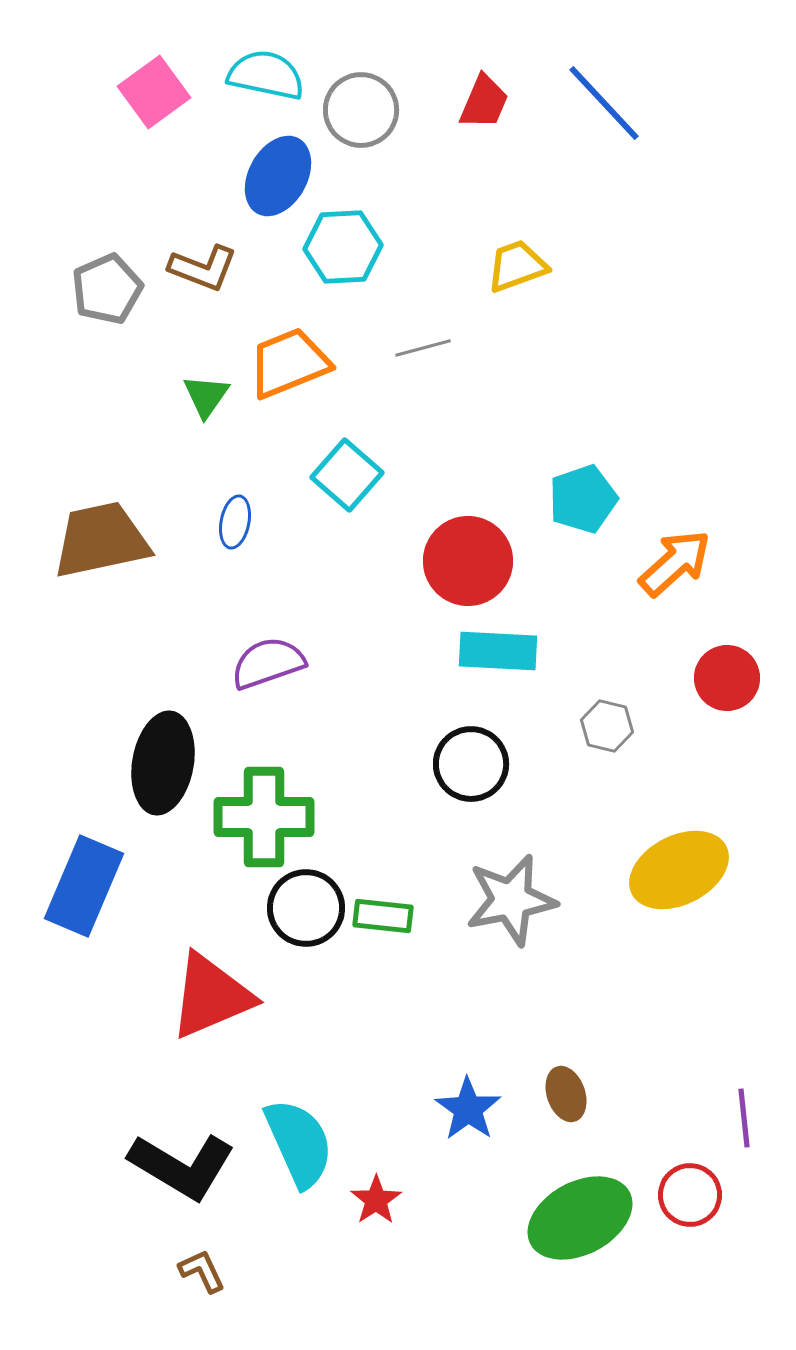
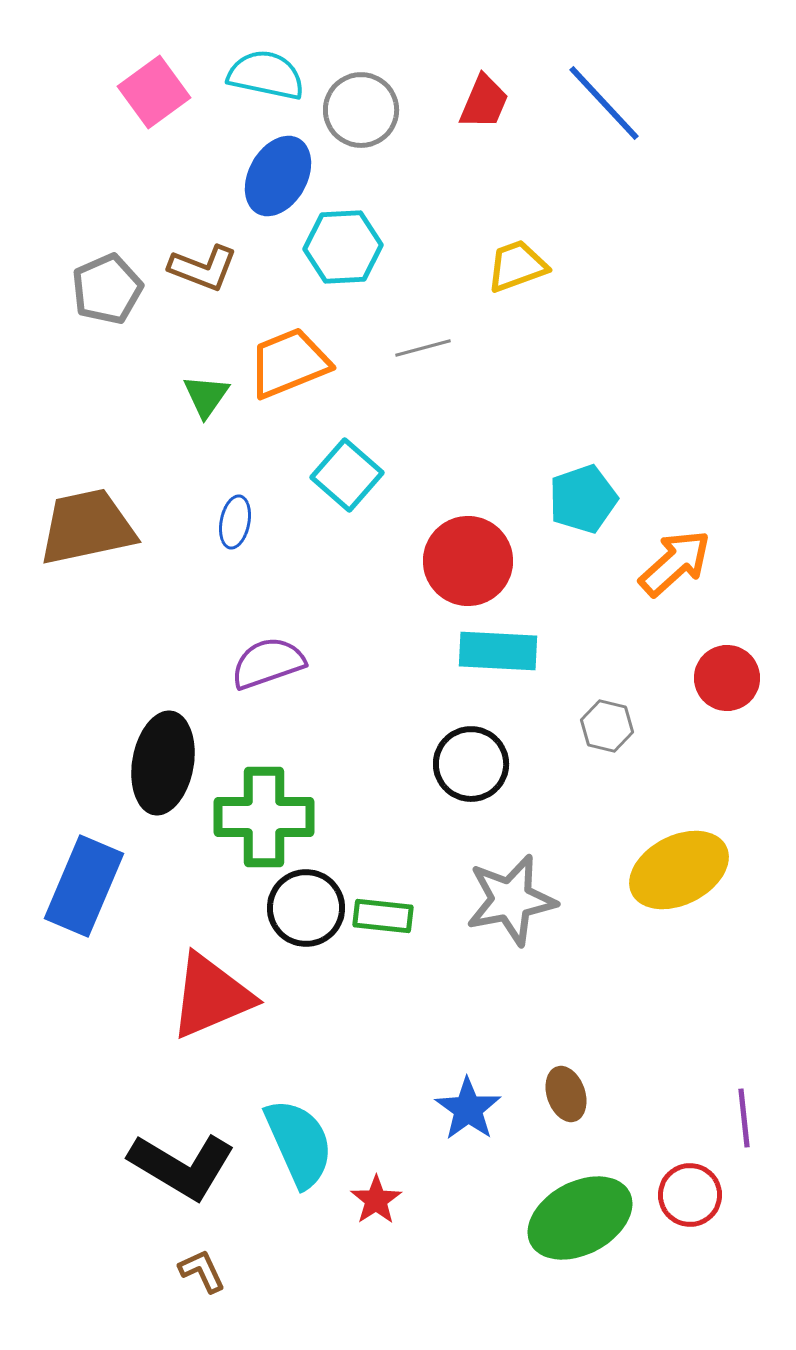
brown trapezoid at (101, 540): moved 14 px left, 13 px up
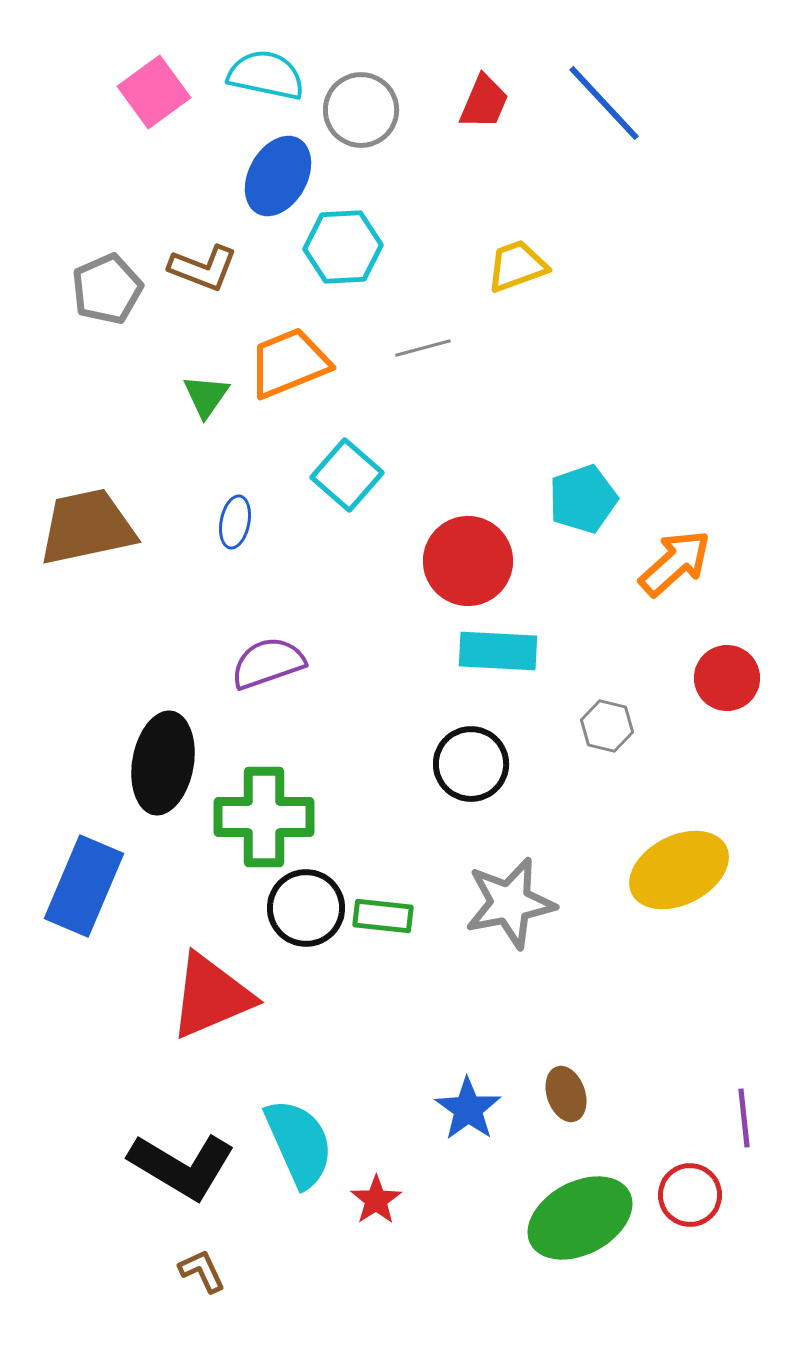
gray star at (511, 900): moved 1 px left, 3 px down
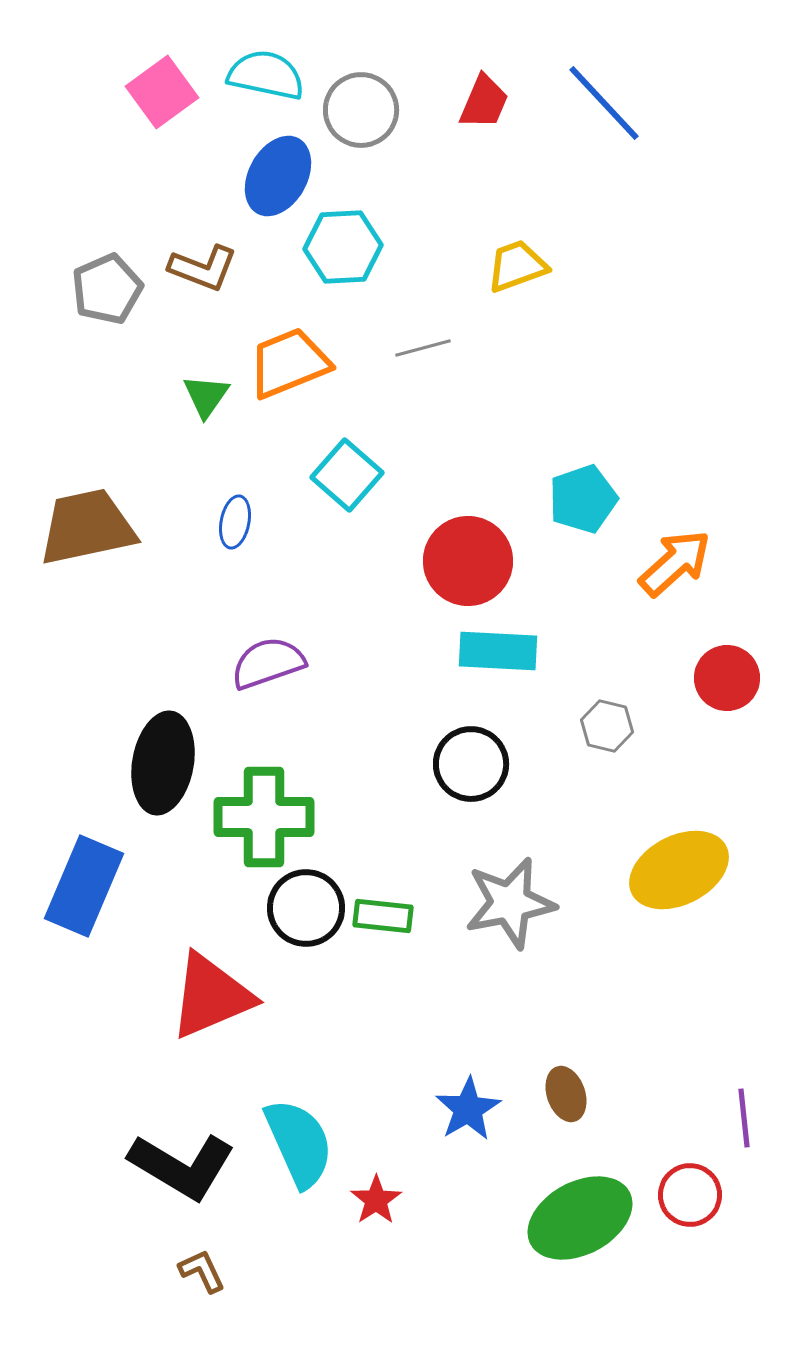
pink square at (154, 92): moved 8 px right
blue star at (468, 1109): rotated 6 degrees clockwise
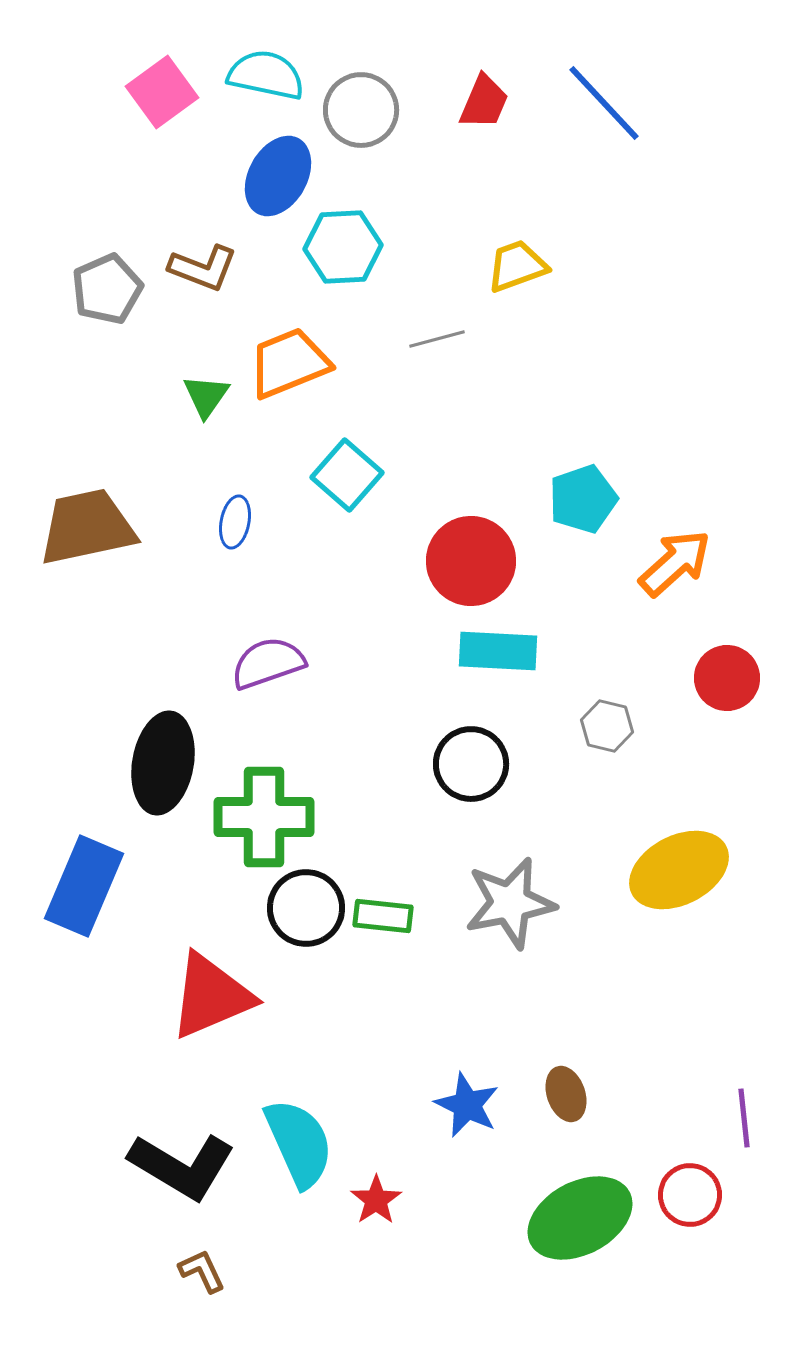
gray line at (423, 348): moved 14 px right, 9 px up
red circle at (468, 561): moved 3 px right
blue star at (468, 1109): moved 1 px left, 4 px up; rotated 16 degrees counterclockwise
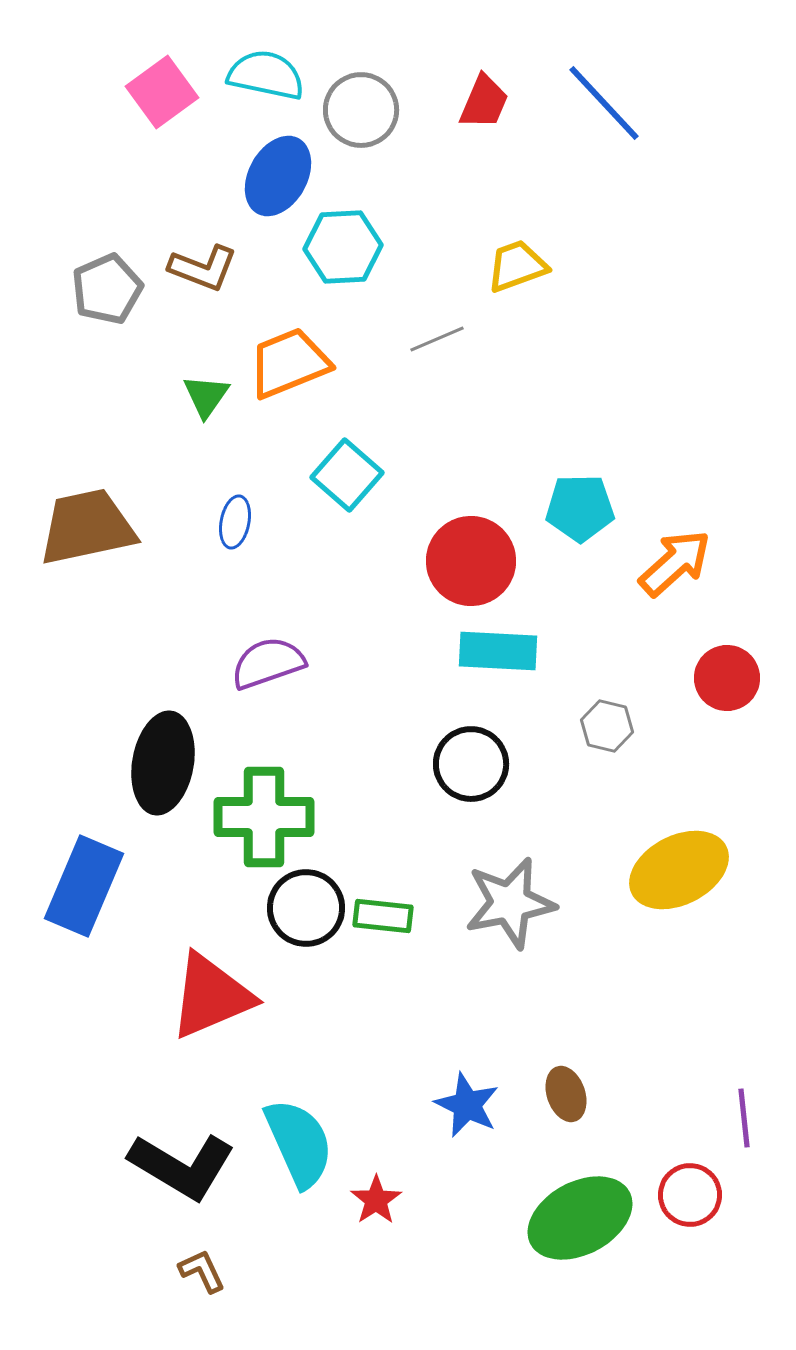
gray line at (437, 339): rotated 8 degrees counterclockwise
cyan pentagon at (583, 499): moved 3 px left, 9 px down; rotated 18 degrees clockwise
